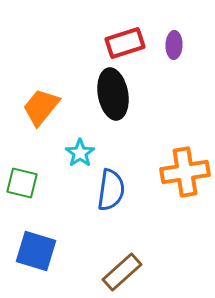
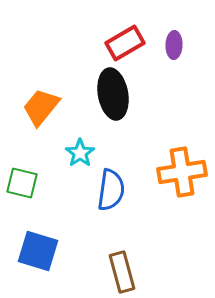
red rectangle: rotated 12 degrees counterclockwise
orange cross: moved 3 px left
blue square: moved 2 px right
brown rectangle: rotated 63 degrees counterclockwise
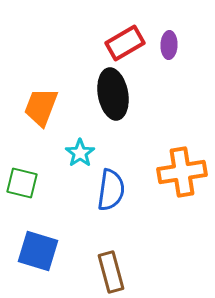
purple ellipse: moved 5 px left
orange trapezoid: rotated 18 degrees counterclockwise
brown rectangle: moved 11 px left
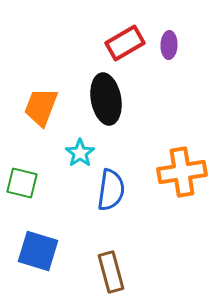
black ellipse: moved 7 px left, 5 px down
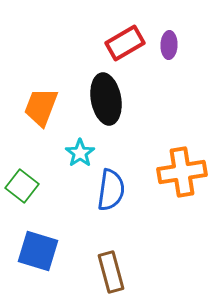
green square: moved 3 px down; rotated 24 degrees clockwise
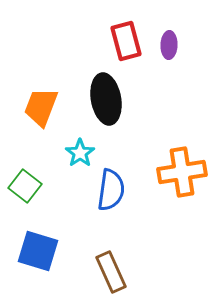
red rectangle: moved 1 px right, 2 px up; rotated 75 degrees counterclockwise
green square: moved 3 px right
brown rectangle: rotated 9 degrees counterclockwise
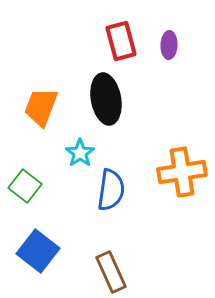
red rectangle: moved 5 px left
blue square: rotated 21 degrees clockwise
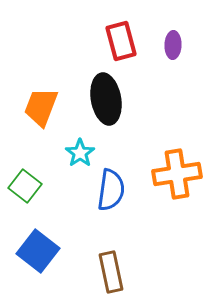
purple ellipse: moved 4 px right
orange cross: moved 5 px left, 2 px down
brown rectangle: rotated 12 degrees clockwise
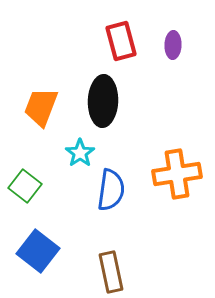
black ellipse: moved 3 px left, 2 px down; rotated 12 degrees clockwise
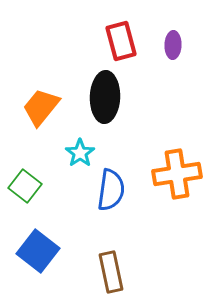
black ellipse: moved 2 px right, 4 px up
orange trapezoid: rotated 18 degrees clockwise
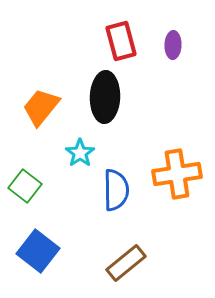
blue semicircle: moved 5 px right; rotated 9 degrees counterclockwise
brown rectangle: moved 15 px right, 9 px up; rotated 63 degrees clockwise
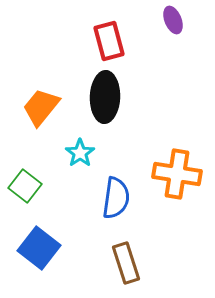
red rectangle: moved 12 px left
purple ellipse: moved 25 px up; rotated 24 degrees counterclockwise
orange cross: rotated 18 degrees clockwise
blue semicircle: moved 8 px down; rotated 9 degrees clockwise
blue square: moved 1 px right, 3 px up
brown rectangle: rotated 69 degrees counterclockwise
